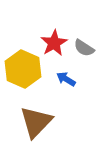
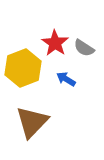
red star: moved 1 px right; rotated 8 degrees counterclockwise
yellow hexagon: moved 1 px up; rotated 15 degrees clockwise
brown triangle: moved 4 px left
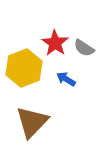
yellow hexagon: moved 1 px right
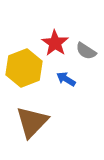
gray semicircle: moved 2 px right, 3 px down
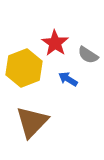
gray semicircle: moved 2 px right, 4 px down
blue arrow: moved 2 px right
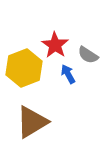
red star: moved 2 px down
blue arrow: moved 5 px up; rotated 30 degrees clockwise
brown triangle: rotated 15 degrees clockwise
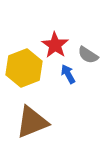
brown triangle: rotated 9 degrees clockwise
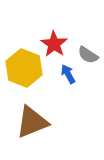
red star: moved 1 px left, 1 px up
yellow hexagon: rotated 18 degrees counterclockwise
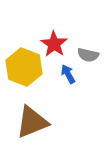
gray semicircle: rotated 20 degrees counterclockwise
yellow hexagon: moved 1 px up
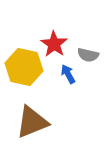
yellow hexagon: rotated 9 degrees counterclockwise
